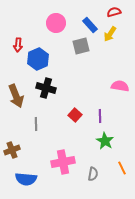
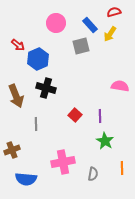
red arrow: rotated 56 degrees counterclockwise
orange line: rotated 24 degrees clockwise
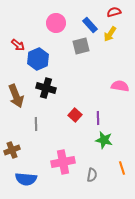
purple line: moved 2 px left, 2 px down
green star: moved 1 px left, 1 px up; rotated 18 degrees counterclockwise
orange line: rotated 16 degrees counterclockwise
gray semicircle: moved 1 px left, 1 px down
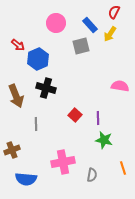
red semicircle: rotated 48 degrees counterclockwise
orange line: moved 1 px right
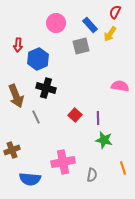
red semicircle: moved 1 px right
red arrow: rotated 56 degrees clockwise
gray line: moved 7 px up; rotated 24 degrees counterclockwise
blue semicircle: moved 4 px right
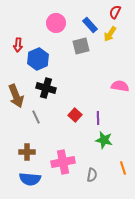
brown cross: moved 15 px right, 2 px down; rotated 21 degrees clockwise
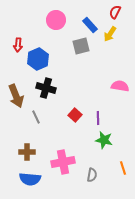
pink circle: moved 3 px up
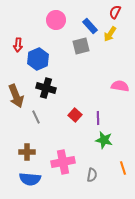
blue rectangle: moved 1 px down
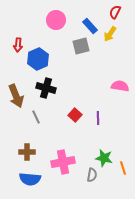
green star: moved 18 px down
